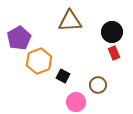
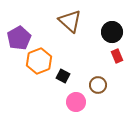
brown triangle: rotated 45 degrees clockwise
red rectangle: moved 3 px right, 3 px down
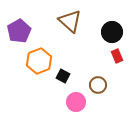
purple pentagon: moved 7 px up
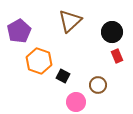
brown triangle: rotated 35 degrees clockwise
orange hexagon: rotated 20 degrees counterclockwise
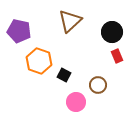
purple pentagon: rotated 30 degrees counterclockwise
black square: moved 1 px right, 1 px up
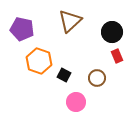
purple pentagon: moved 3 px right, 2 px up
brown circle: moved 1 px left, 7 px up
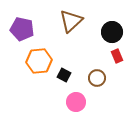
brown triangle: moved 1 px right
orange hexagon: rotated 25 degrees counterclockwise
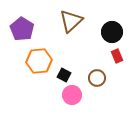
purple pentagon: rotated 20 degrees clockwise
pink circle: moved 4 px left, 7 px up
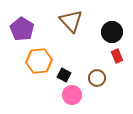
brown triangle: rotated 30 degrees counterclockwise
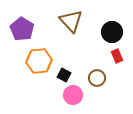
pink circle: moved 1 px right
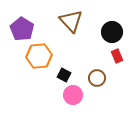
orange hexagon: moved 5 px up
